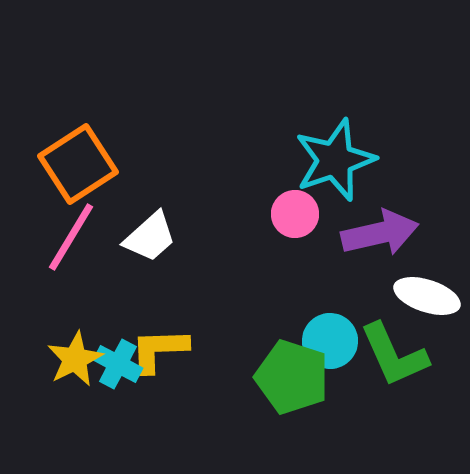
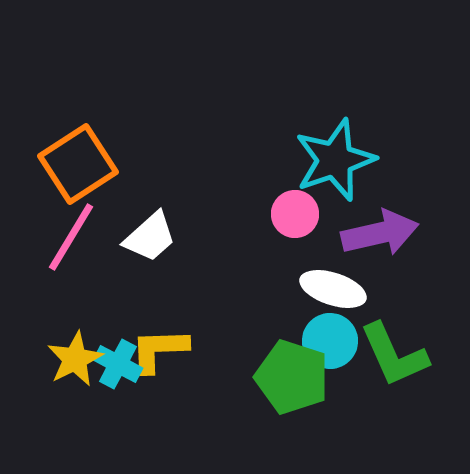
white ellipse: moved 94 px left, 7 px up
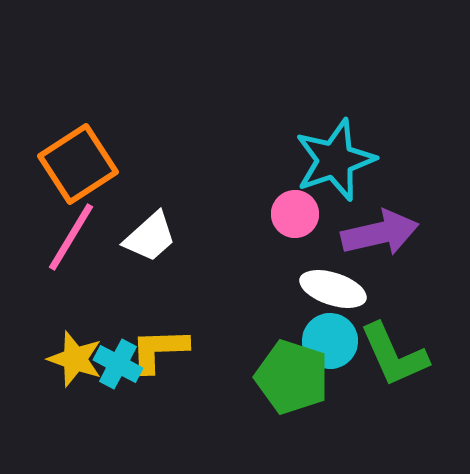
yellow star: rotated 26 degrees counterclockwise
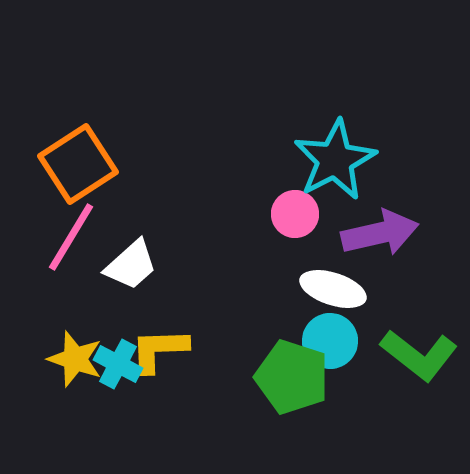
cyan star: rotated 8 degrees counterclockwise
white trapezoid: moved 19 px left, 28 px down
green L-shape: moved 25 px right; rotated 28 degrees counterclockwise
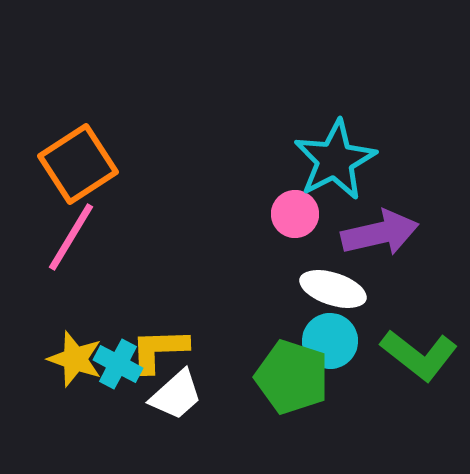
white trapezoid: moved 45 px right, 130 px down
